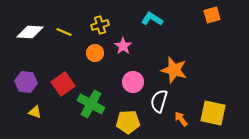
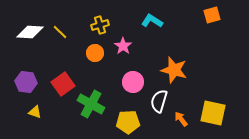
cyan L-shape: moved 2 px down
yellow line: moved 4 px left; rotated 21 degrees clockwise
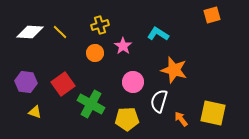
cyan L-shape: moved 6 px right, 13 px down
yellow pentagon: moved 1 px left, 3 px up
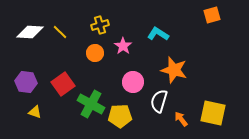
yellow pentagon: moved 7 px left, 3 px up
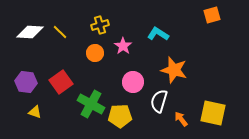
red square: moved 2 px left, 2 px up
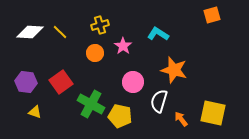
yellow pentagon: rotated 15 degrees clockwise
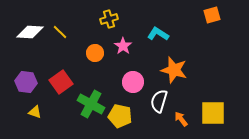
yellow cross: moved 9 px right, 6 px up
yellow square: rotated 12 degrees counterclockwise
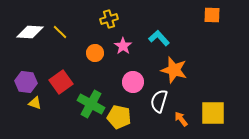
orange square: rotated 18 degrees clockwise
cyan L-shape: moved 1 px right, 4 px down; rotated 15 degrees clockwise
yellow triangle: moved 9 px up
yellow pentagon: moved 1 px left, 1 px down
